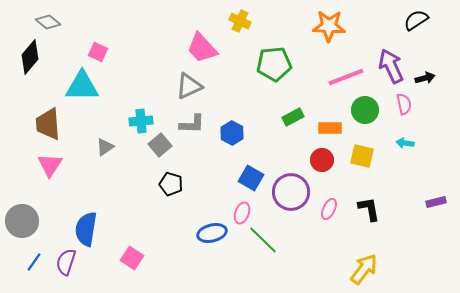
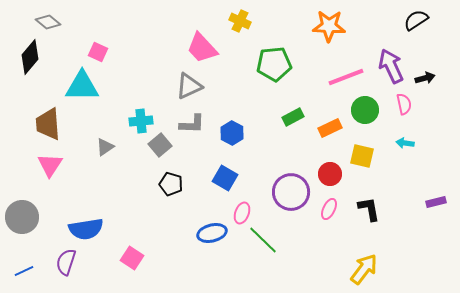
orange rectangle at (330, 128): rotated 25 degrees counterclockwise
red circle at (322, 160): moved 8 px right, 14 px down
blue square at (251, 178): moved 26 px left
gray circle at (22, 221): moved 4 px up
blue semicircle at (86, 229): rotated 108 degrees counterclockwise
blue line at (34, 262): moved 10 px left, 9 px down; rotated 30 degrees clockwise
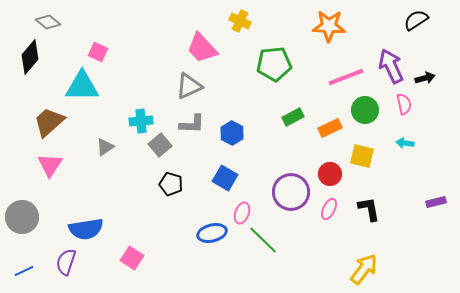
brown trapezoid at (48, 124): moved 1 px right, 2 px up; rotated 52 degrees clockwise
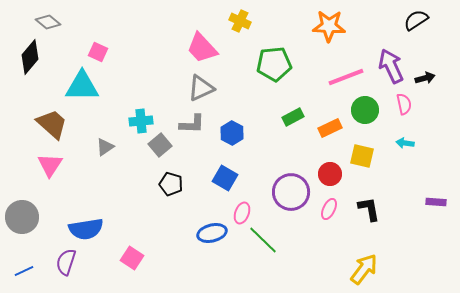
gray triangle at (189, 86): moved 12 px right, 2 px down
brown trapezoid at (49, 122): moved 3 px right, 2 px down; rotated 84 degrees clockwise
purple rectangle at (436, 202): rotated 18 degrees clockwise
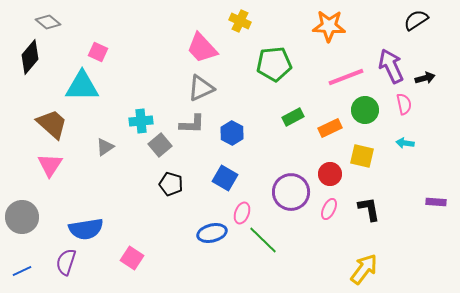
blue line at (24, 271): moved 2 px left
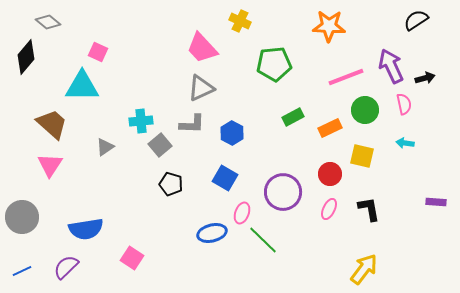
black diamond at (30, 57): moved 4 px left
purple circle at (291, 192): moved 8 px left
purple semicircle at (66, 262): moved 5 px down; rotated 28 degrees clockwise
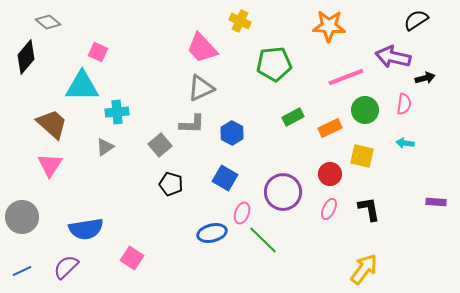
purple arrow at (391, 66): moved 2 px right, 9 px up; rotated 52 degrees counterclockwise
pink semicircle at (404, 104): rotated 20 degrees clockwise
cyan cross at (141, 121): moved 24 px left, 9 px up
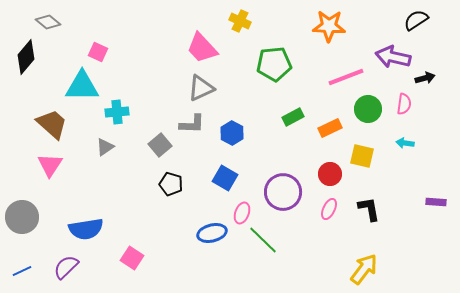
green circle at (365, 110): moved 3 px right, 1 px up
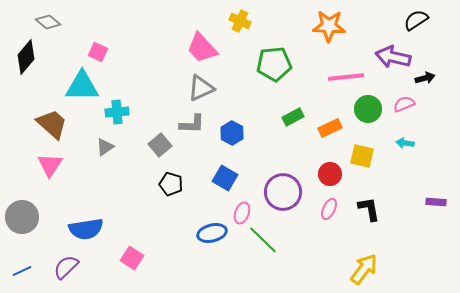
pink line at (346, 77): rotated 15 degrees clockwise
pink semicircle at (404, 104): rotated 120 degrees counterclockwise
